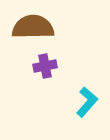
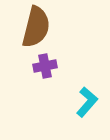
brown semicircle: moved 3 px right; rotated 105 degrees clockwise
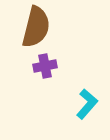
cyan L-shape: moved 2 px down
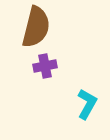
cyan L-shape: rotated 12 degrees counterclockwise
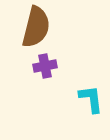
cyan L-shape: moved 4 px right, 5 px up; rotated 36 degrees counterclockwise
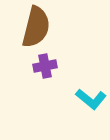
cyan L-shape: rotated 136 degrees clockwise
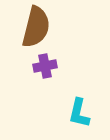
cyan L-shape: moved 12 px left, 14 px down; rotated 64 degrees clockwise
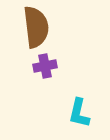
brown semicircle: rotated 21 degrees counterclockwise
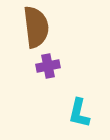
purple cross: moved 3 px right
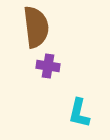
purple cross: rotated 20 degrees clockwise
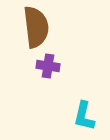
cyan L-shape: moved 5 px right, 3 px down
